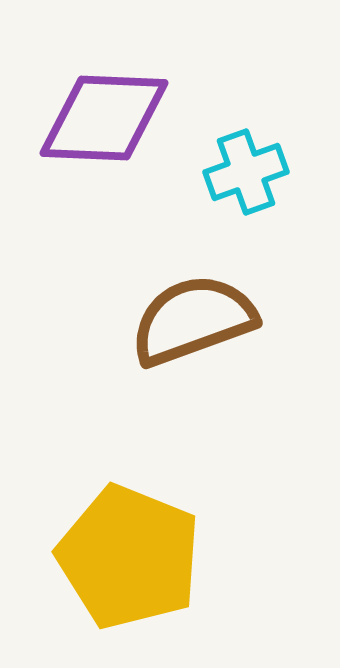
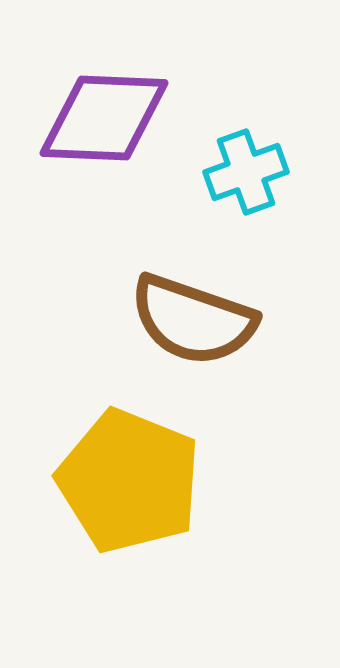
brown semicircle: rotated 141 degrees counterclockwise
yellow pentagon: moved 76 px up
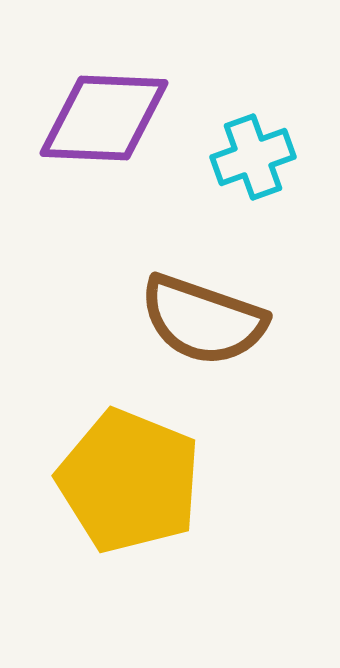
cyan cross: moved 7 px right, 15 px up
brown semicircle: moved 10 px right
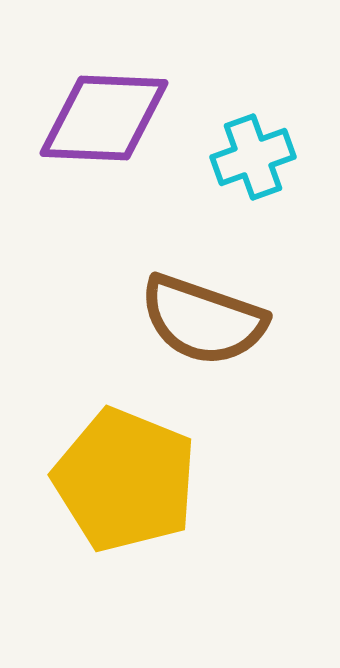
yellow pentagon: moved 4 px left, 1 px up
